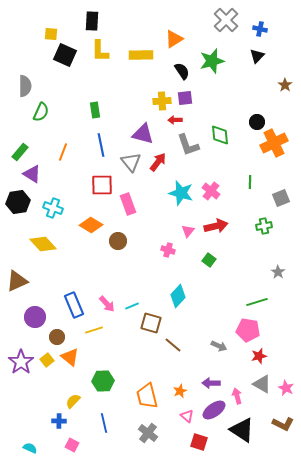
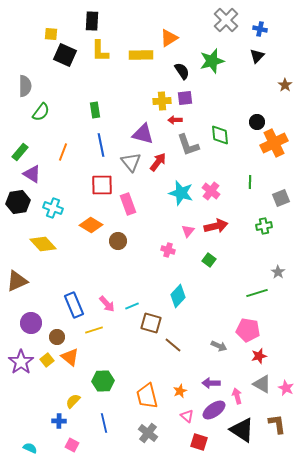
orange triangle at (174, 39): moved 5 px left, 1 px up
green semicircle at (41, 112): rotated 12 degrees clockwise
green line at (257, 302): moved 9 px up
purple circle at (35, 317): moved 4 px left, 6 px down
brown L-shape at (283, 424): moved 6 px left; rotated 125 degrees counterclockwise
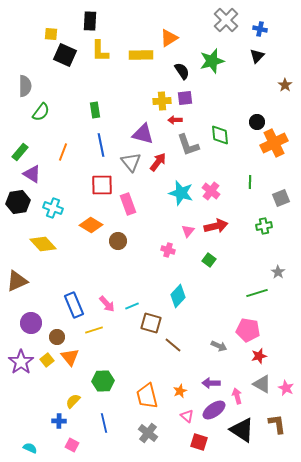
black rectangle at (92, 21): moved 2 px left
orange triangle at (70, 357): rotated 12 degrees clockwise
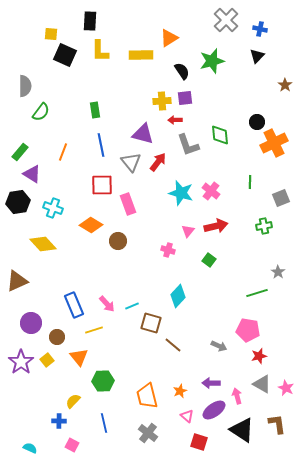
orange triangle at (70, 357): moved 9 px right
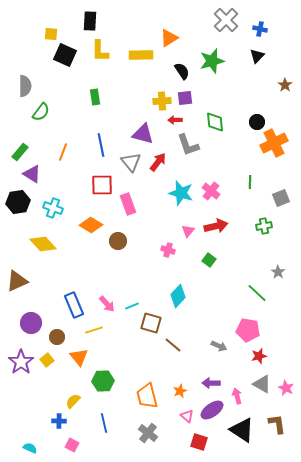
green rectangle at (95, 110): moved 13 px up
green diamond at (220, 135): moved 5 px left, 13 px up
green line at (257, 293): rotated 60 degrees clockwise
purple ellipse at (214, 410): moved 2 px left
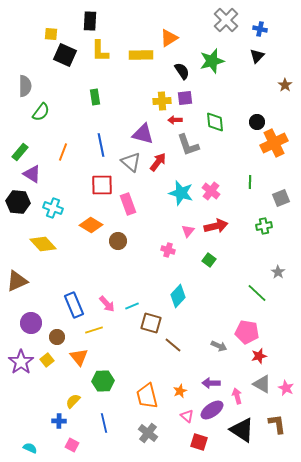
gray triangle at (131, 162): rotated 10 degrees counterclockwise
black hexagon at (18, 202): rotated 15 degrees clockwise
pink pentagon at (248, 330): moved 1 px left, 2 px down
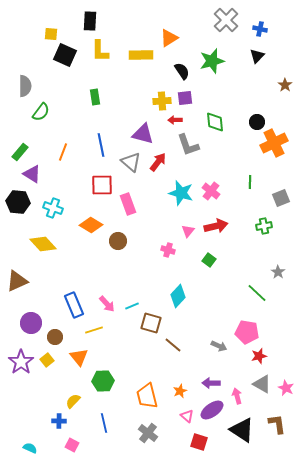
brown circle at (57, 337): moved 2 px left
